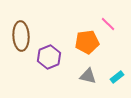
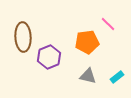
brown ellipse: moved 2 px right, 1 px down
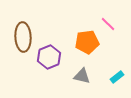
gray triangle: moved 6 px left
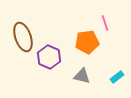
pink line: moved 3 px left, 1 px up; rotated 28 degrees clockwise
brown ellipse: rotated 16 degrees counterclockwise
purple hexagon: rotated 15 degrees counterclockwise
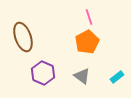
pink line: moved 16 px left, 6 px up
orange pentagon: rotated 20 degrees counterclockwise
purple hexagon: moved 6 px left, 16 px down
gray triangle: rotated 24 degrees clockwise
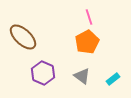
brown ellipse: rotated 28 degrees counterclockwise
cyan rectangle: moved 4 px left, 2 px down
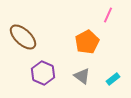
pink line: moved 19 px right, 2 px up; rotated 42 degrees clockwise
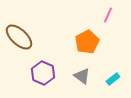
brown ellipse: moved 4 px left
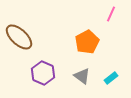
pink line: moved 3 px right, 1 px up
cyan rectangle: moved 2 px left, 1 px up
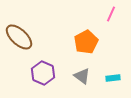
orange pentagon: moved 1 px left
cyan rectangle: moved 2 px right; rotated 32 degrees clockwise
